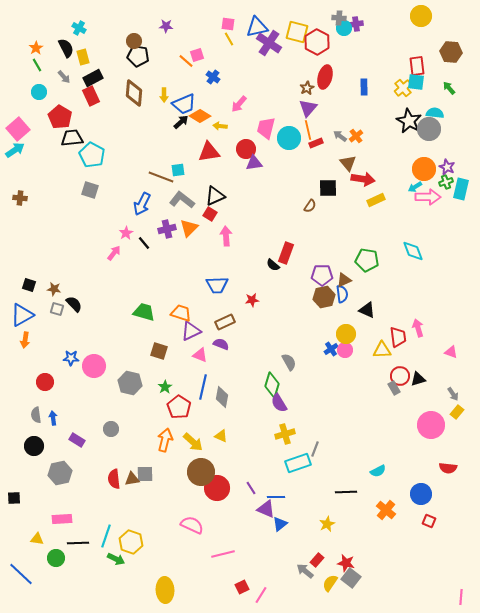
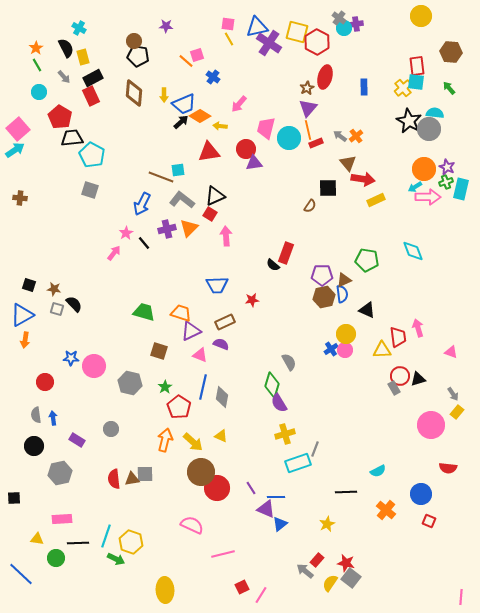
gray cross at (339, 18): rotated 32 degrees clockwise
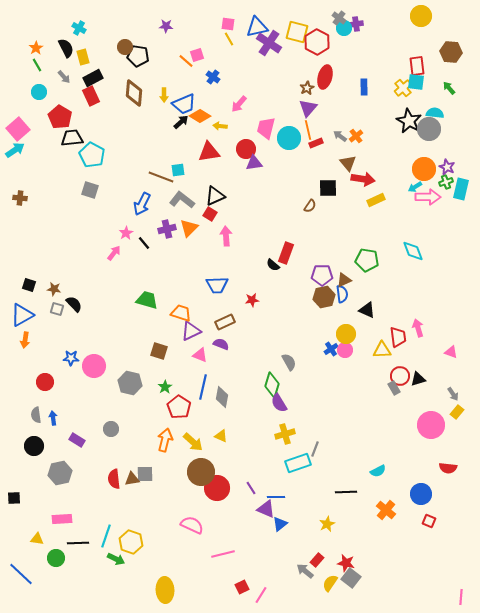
brown circle at (134, 41): moved 9 px left, 6 px down
green trapezoid at (144, 312): moved 3 px right, 12 px up
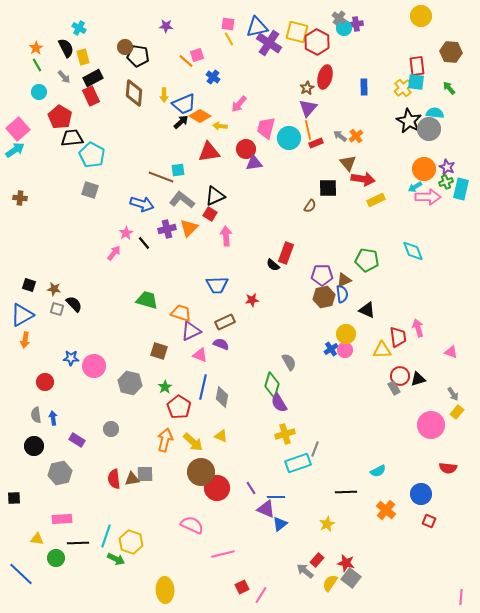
blue arrow at (142, 204): rotated 100 degrees counterclockwise
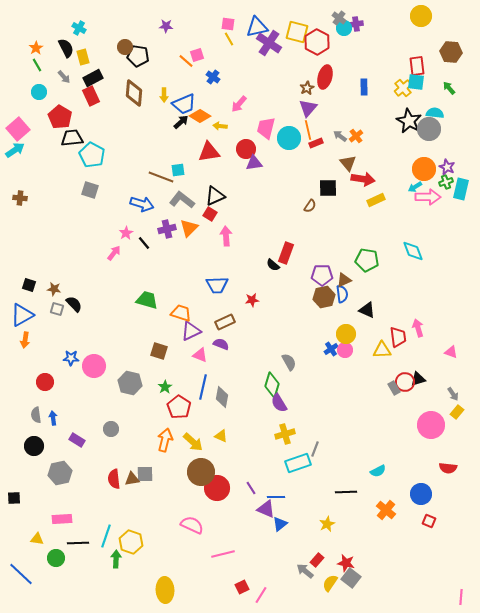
red circle at (400, 376): moved 5 px right, 6 px down
green arrow at (116, 559): rotated 114 degrees counterclockwise
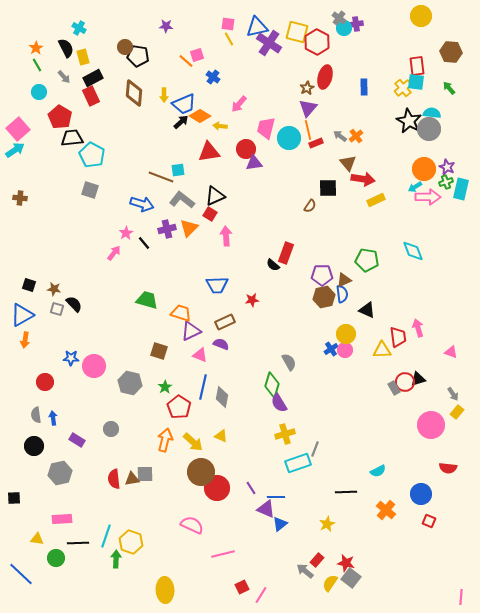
cyan semicircle at (435, 113): moved 3 px left
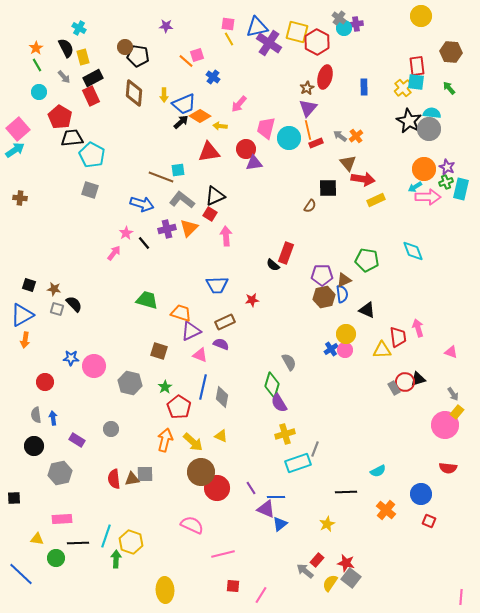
pink circle at (431, 425): moved 14 px right
red square at (242, 587): moved 9 px left, 1 px up; rotated 32 degrees clockwise
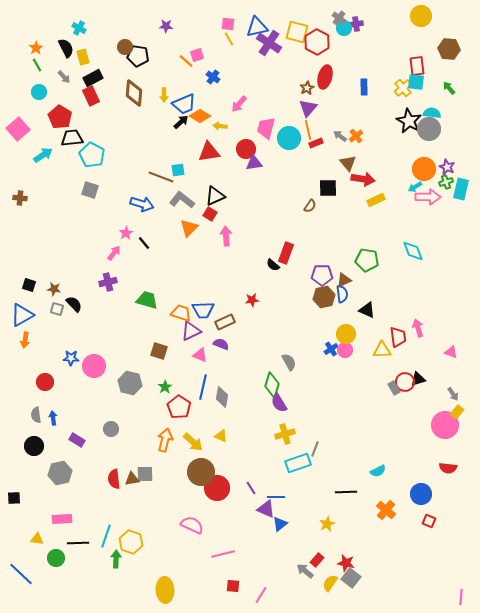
brown hexagon at (451, 52): moved 2 px left, 3 px up
cyan arrow at (15, 150): moved 28 px right, 5 px down
purple cross at (167, 229): moved 59 px left, 53 px down
blue trapezoid at (217, 285): moved 14 px left, 25 px down
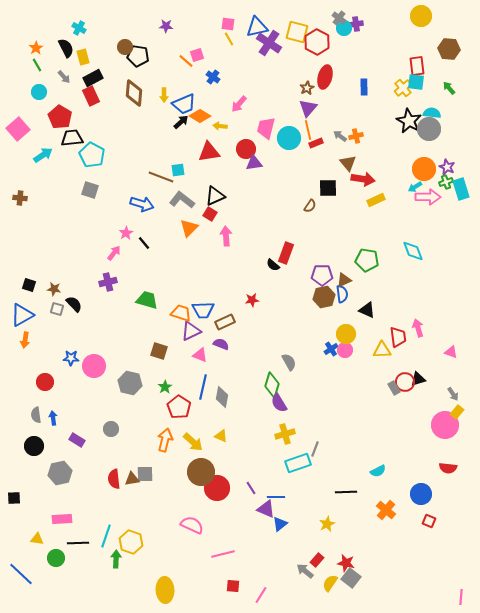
orange cross at (356, 136): rotated 24 degrees clockwise
cyan rectangle at (461, 189): rotated 30 degrees counterclockwise
